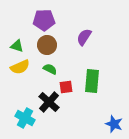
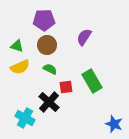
green rectangle: rotated 35 degrees counterclockwise
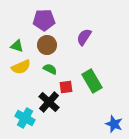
yellow semicircle: moved 1 px right
